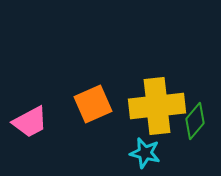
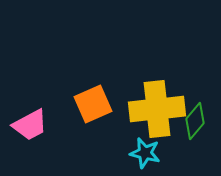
yellow cross: moved 3 px down
pink trapezoid: moved 3 px down
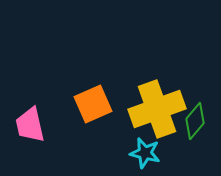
yellow cross: rotated 14 degrees counterclockwise
pink trapezoid: rotated 105 degrees clockwise
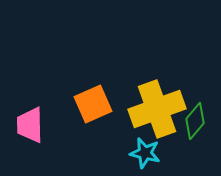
pink trapezoid: rotated 12 degrees clockwise
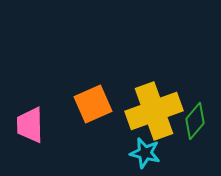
yellow cross: moved 3 px left, 2 px down
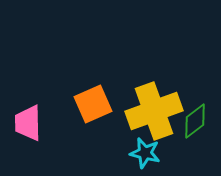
green diamond: rotated 12 degrees clockwise
pink trapezoid: moved 2 px left, 2 px up
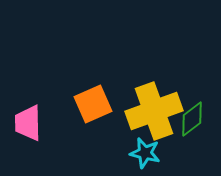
green diamond: moved 3 px left, 2 px up
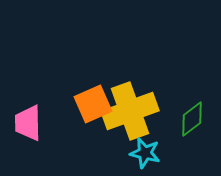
yellow cross: moved 24 px left
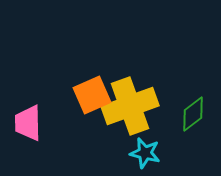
orange square: moved 1 px left, 9 px up
yellow cross: moved 5 px up
green diamond: moved 1 px right, 5 px up
